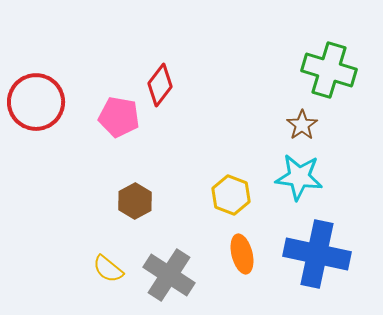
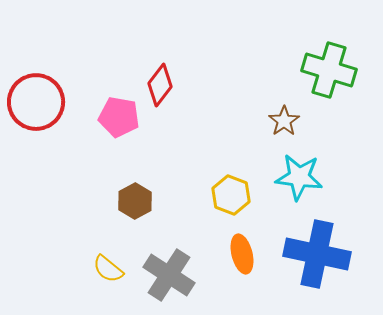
brown star: moved 18 px left, 4 px up
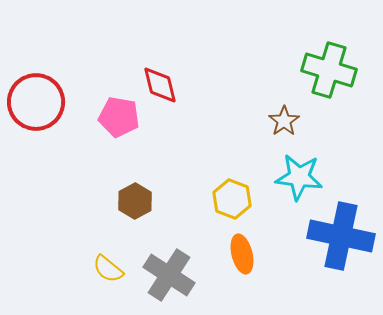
red diamond: rotated 51 degrees counterclockwise
yellow hexagon: moved 1 px right, 4 px down
blue cross: moved 24 px right, 18 px up
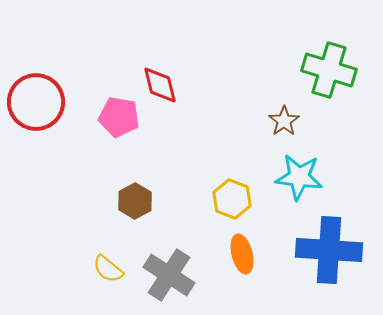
blue cross: moved 12 px left, 14 px down; rotated 8 degrees counterclockwise
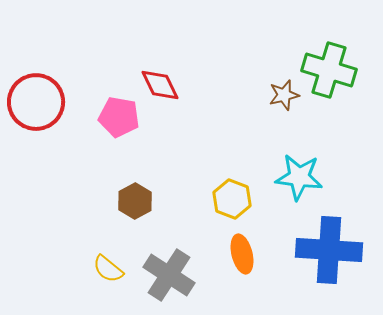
red diamond: rotated 12 degrees counterclockwise
brown star: moved 26 px up; rotated 20 degrees clockwise
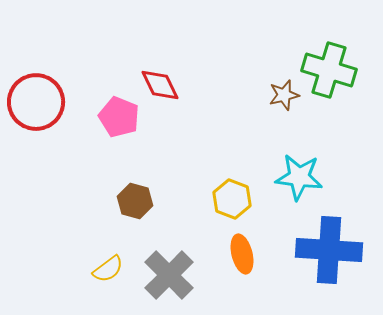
pink pentagon: rotated 12 degrees clockwise
brown hexagon: rotated 16 degrees counterclockwise
yellow semicircle: rotated 76 degrees counterclockwise
gray cross: rotated 12 degrees clockwise
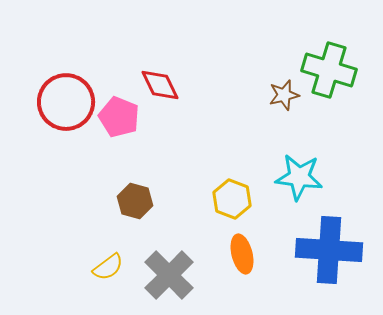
red circle: moved 30 px right
yellow semicircle: moved 2 px up
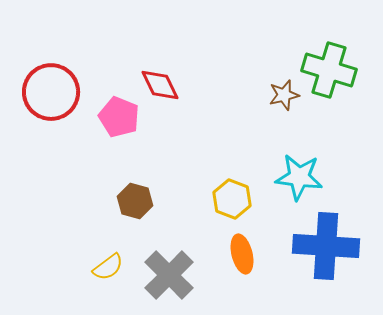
red circle: moved 15 px left, 10 px up
blue cross: moved 3 px left, 4 px up
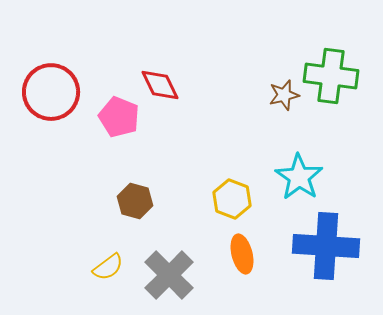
green cross: moved 2 px right, 6 px down; rotated 10 degrees counterclockwise
cyan star: rotated 27 degrees clockwise
